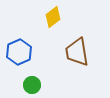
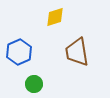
yellow diamond: moved 2 px right; rotated 20 degrees clockwise
green circle: moved 2 px right, 1 px up
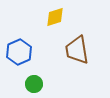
brown trapezoid: moved 2 px up
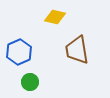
yellow diamond: rotated 30 degrees clockwise
green circle: moved 4 px left, 2 px up
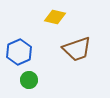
brown trapezoid: moved 1 px up; rotated 100 degrees counterclockwise
green circle: moved 1 px left, 2 px up
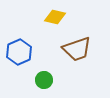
green circle: moved 15 px right
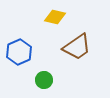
brown trapezoid: moved 2 px up; rotated 16 degrees counterclockwise
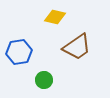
blue hexagon: rotated 15 degrees clockwise
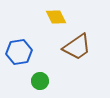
yellow diamond: moved 1 px right; rotated 50 degrees clockwise
green circle: moved 4 px left, 1 px down
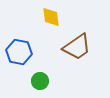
yellow diamond: moved 5 px left; rotated 20 degrees clockwise
blue hexagon: rotated 20 degrees clockwise
